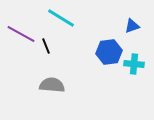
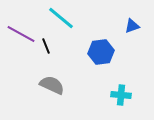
cyan line: rotated 8 degrees clockwise
blue hexagon: moved 8 px left
cyan cross: moved 13 px left, 31 px down
gray semicircle: rotated 20 degrees clockwise
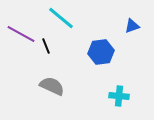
gray semicircle: moved 1 px down
cyan cross: moved 2 px left, 1 px down
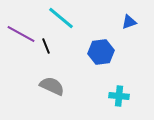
blue triangle: moved 3 px left, 4 px up
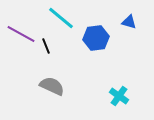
blue triangle: rotated 35 degrees clockwise
blue hexagon: moved 5 px left, 14 px up
cyan cross: rotated 30 degrees clockwise
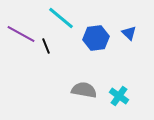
blue triangle: moved 11 px down; rotated 28 degrees clockwise
gray semicircle: moved 32 px right, 4 px down; rotated 15 degrees counterclockwise
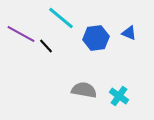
blue triangle: rotated 21 degrees counterclockwise
black line: rotated 21 degrees counterclockwise
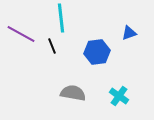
cyan line: rotated 44 degrees clockwise
blue triangle: rotated 42 degrees counterclockwise
blue hexagon: moved 1 px right, 14 px down
black line: moved 6 px right; rotated 21 degrees clockwise
gray semicircle: moved 11 px left, 3 px down
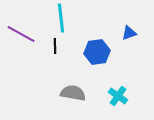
black line: moved 3 px right; rotated 21 degrees clockwise
cyan cross: moved 1 px left
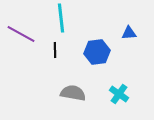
blue triangle: rotated 14 degrees clockwise
black line: moved 4 px down
cyan cross: moved 1 px right, 2 px up
